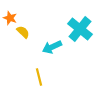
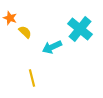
yellow semicircle: moved 2 px right
yellow line: moved 7 px left, 1 px down
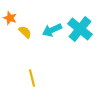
cyan arrow: moved 17 px up
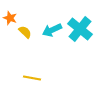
yellow line: rotated 66 degrees counterclockwise
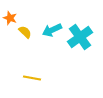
cyan cross: moved 8 px down; rotated 15 degrees clockwise
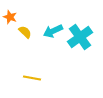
orange star: moved 1 px up
cyan arrow: moved 1 px right, 1 px down
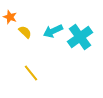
yellow line: moved 1 px left, 5 px up; rotated 42 degrees clockwise
